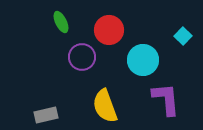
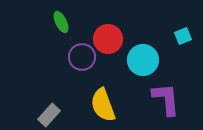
red circle: moved 1 px left, 9 px down
cyan square: rotated 24 degrees clockwise
yellow semicircle: moved 2 px left, 1 px up
gray rectangle: moved 3 px right; rotated 35 degrees counterclockwise
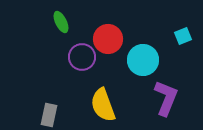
purple L-shape: moved 1 px up; rotated 27 degrees clockwise
gray rectangle: rotated 30 degrees counterclockwise
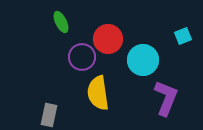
yellow semicircle: moved 5 px left, 12 px up; rotated 12 degrees clockwise
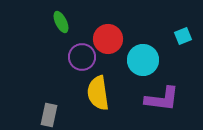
purple L-shape: moved 4 px left, 1 px down; rotated 75 degrees clockwise
